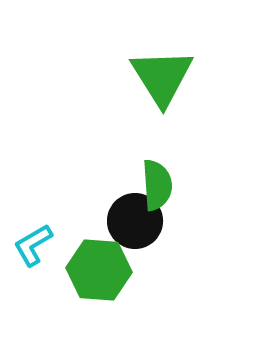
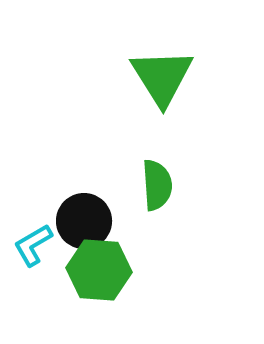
black circle: moved 51 px left
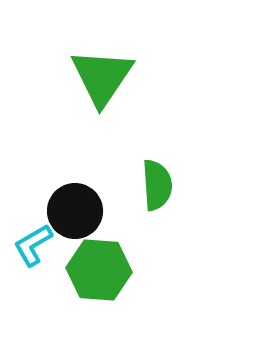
green triangle: moved 60 px left; rotated 6 degrees clockwise
black circle: moved 9 px left, 10 px up
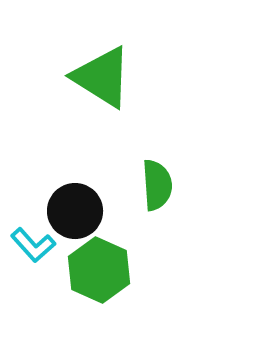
green triangle: rotated 32 degrees counterclockwise
cyan L-shape: rotated 102 degrees counterclockwise
green hexagon: rotated 20 degrees clockwise
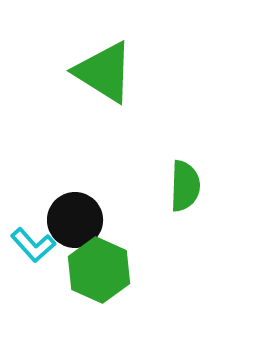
green triangle: moved 2 px right, 5 px up
green semicircle: moved 28 px right, 1 px down; rotated 6 degrees clockwise
black circle: moved 9 px down
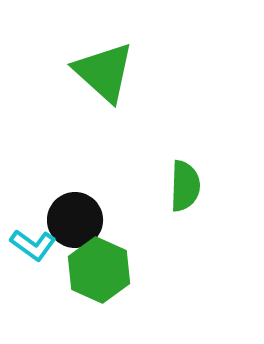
green triangle: rotated 10 degrees clockwise
cyan L-shape: rotated 12 degrees counterclockwise
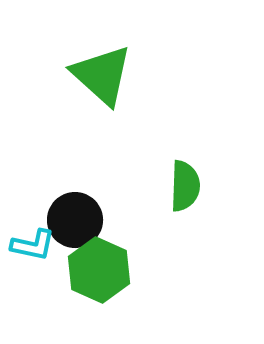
green triangle: moved 2 px left, 3 px down
cyan L-shape: rotated 24 degrees counterclockwise
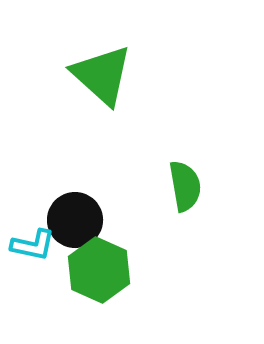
green semicircle: rotated 12 degrees counterclockwise
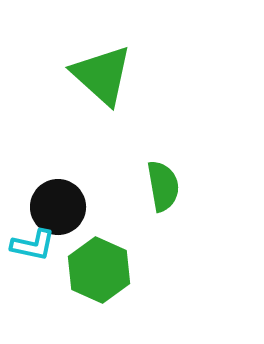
green semicircle: moved 22 px left
black circle: moved 17 px left, 13 px up
